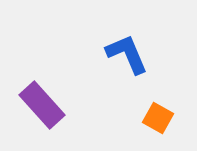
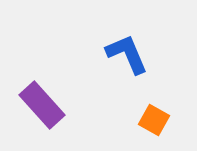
orange square: moved 4 px left, 2 px down
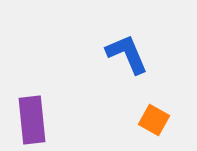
purple rectangle: moved 10 px left, 15 px down; rotated 36 degrees clockwise
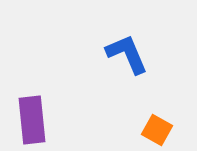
orange square: moved 3 px right, 10 px down
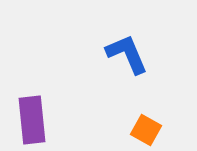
orange square: moved 11 px left
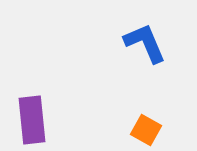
blue L-shape: moved 18 px right, 11 px up
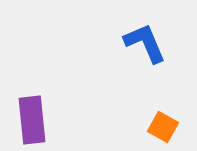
orange square: moved 17 px right, 3 px up
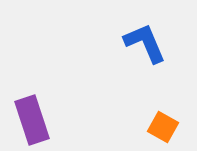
purple rectangle: rotated 12 degrees counterclockwise
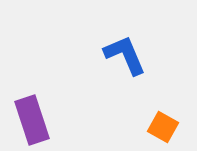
blue L-shape: moved 20 px left, 12 px down
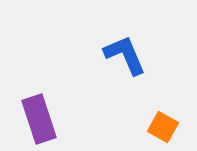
purple rectangle: moved 7 px right, 1 px up
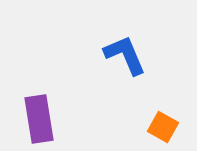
purple rectangle: rotated 9 degrees clockwise
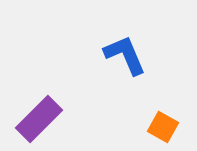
purple rectangle: rotated 54 degrees clockwise
